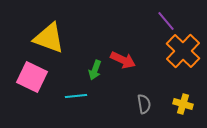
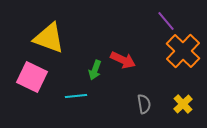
yellow cross: rotated 30 degrees clockwise
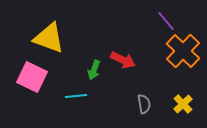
green arrow: moved 1 px left
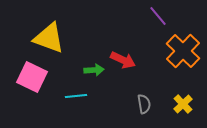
purple line: moved 8 px left, 5 px up
green arrow: rotated 114 degrees counterclockwise
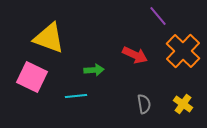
red arrow: moved 12 px right, 5 px up
yellow cross: rotated 12 degrees counterclockwise
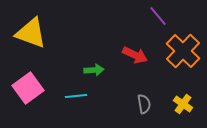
yellow triangle: moved 18 px left, 5 px up
pink square: moved 4 px left, 11 px down; rotated 28 degrees clockwise
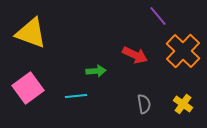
green arrow: moved 2 px right, 1 px down
